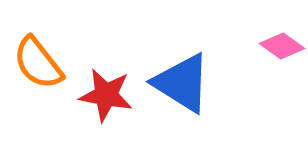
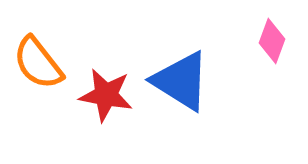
pink diamond: moved 10 px left, 5 px up; rotated 75 degrees clockwise
blue triangle: moved 1 px left, 2 px up
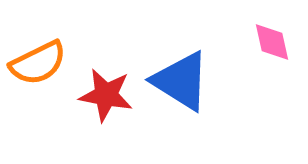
pink diamond: moved 1 px down; rotated 33 degrees counterclockwise
orange semicircle: rotated 78 degrees counterclockwise
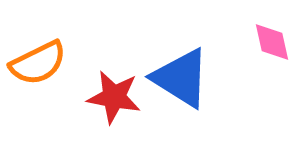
blue triangle: moved 3 px up
red star: moved 8 px right, 2 px down
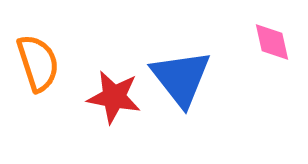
orange semicircle: rotated 82 degrees counterclockwise
blue triangle: rotated 20 degrees clockwise
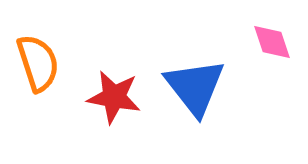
pink diamond: rotated 6 degrees counterclockwise
blue triangle: moved 14 px right, 9 px down
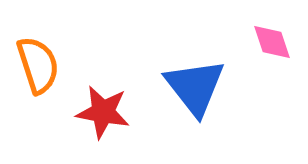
orange semicircle: moved 2 px down
red star: moved 11 px left, 15 px down
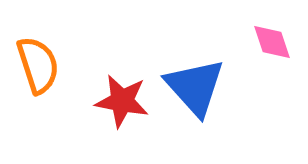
blue triangle: rotated 4 degrees counterclockwise
red star: moved 19 px right, 11 px up
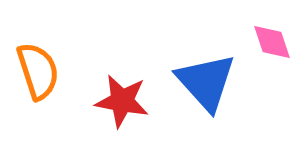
orange semicircle: moved 6 px down
blue triangle: moved 11 px right, 5 px up
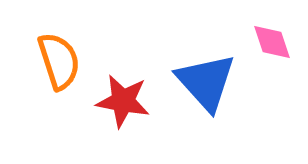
orange semicircle: moved 21 px right, 10 px up
red star: moved 1 px right
